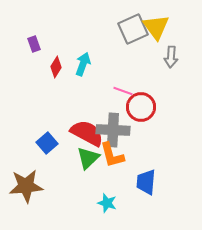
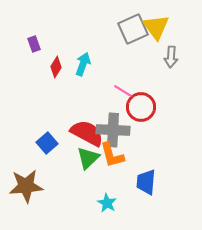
pink line: rotated 12 degrees clockwise
cyan star: rotated 12 degrees clockwise
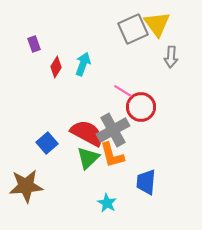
yellow triangle: moved 1 px right, 3 px up
gray cross: rotated 32 degrees counterclockwise
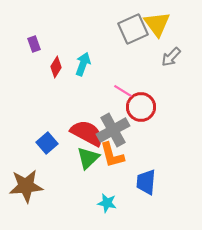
gray arrow: rotated 40 degrees clockwise
cyan star: rotated 18 degrees counterclockwise
